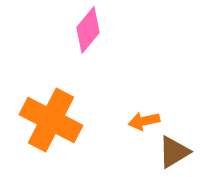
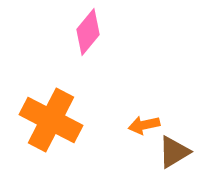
pink diamond: moved 2 px down
orange arrow: moved 4 px down
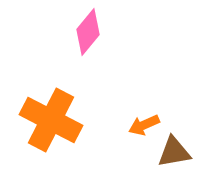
orange arrow: rotated 12 degrees counterclockwise
brown triangle: rotated 21 degrees clockwise
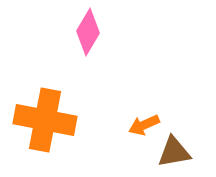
pink diamond: rotated 9 degrees counterclockwise
orange cross: moved 6 px left; rotated 16 degrees counterclockwise
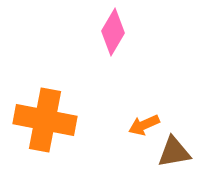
pink diamond: moved 25 px right
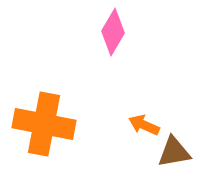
orange cross: moved 1 px left, 4 px down
orange arrow: rotated 48 degrees clockwise
